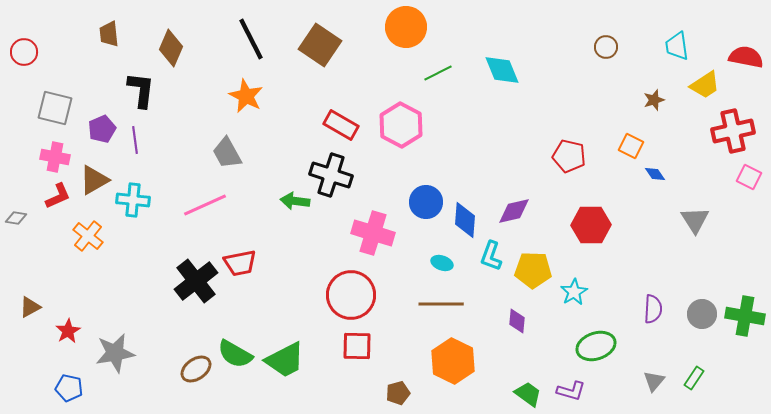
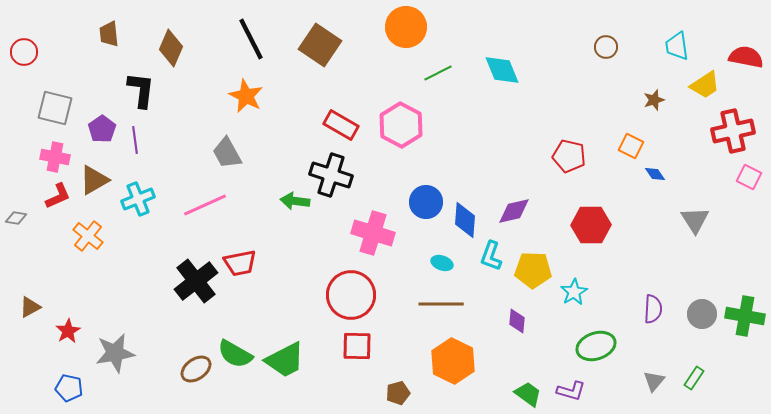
purple pentagon at (102, 129): rotated 12 degrees counterclockwise
cyan cross at (133, 200): moved 5 px right, 1 px up; rotated 28 degrees counterclockwise
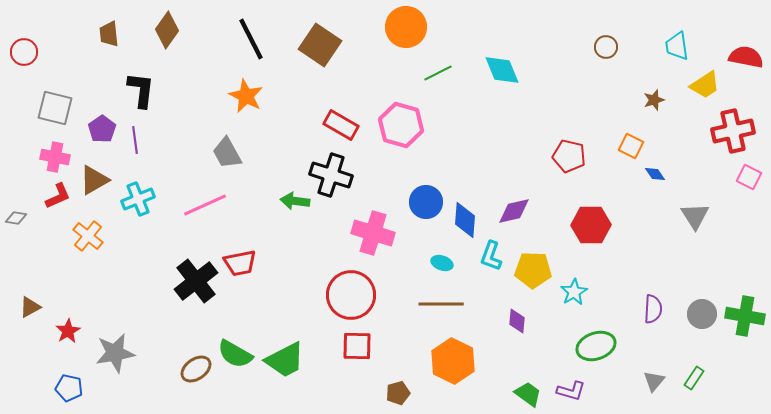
brown diamond at (171, 48): moved 4 px left, 18 px up; rotated 12 degrees clockwise
pink hexagon at (401, 125): rotated 12 degrees counterclockwise
gray triangle at (695, 220): moved 4 px up
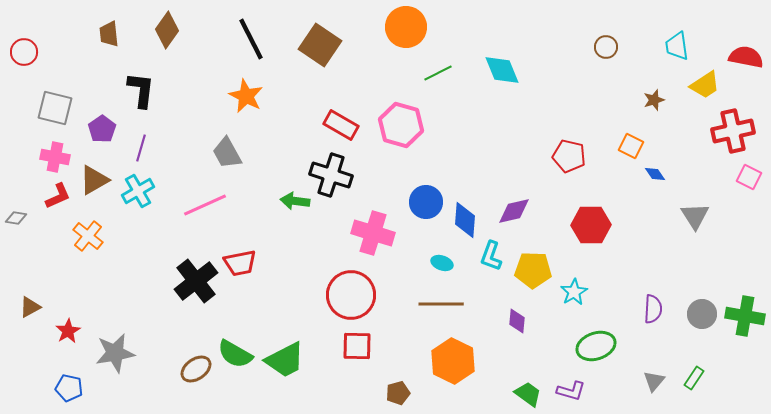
purple line at (135, 140): moved 6 px right, 8 px down; rotated 24 degrees clockwise
cyan cross at (138, 199): moved 8 px up; rotated 8 degrees counterclockwise
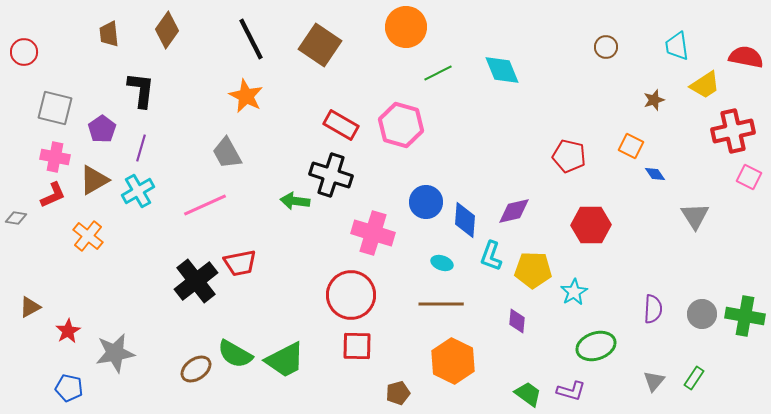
red L-shape at (58, 196): moved 5 px left, 1 px up
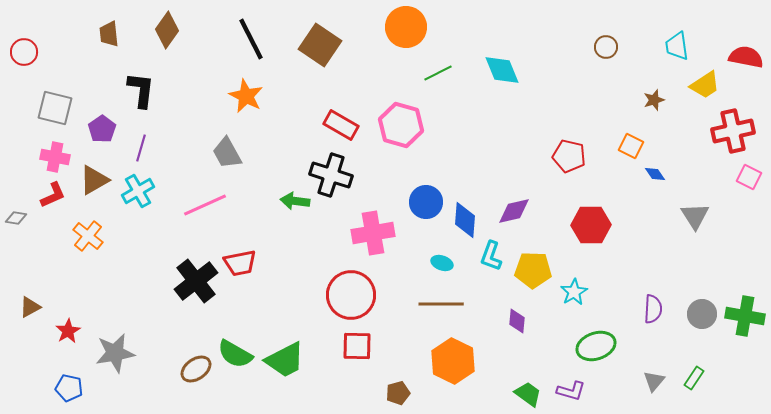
pink cross at (373, 233): rotated 27 degrees counterclockwise
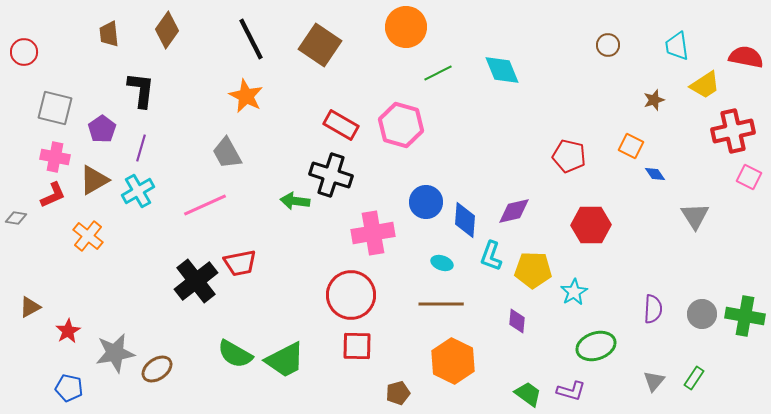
brown circle at (606, 47): moved 2 px right, 2 px up
brown ellipse at (196, 369): moved 39 px left
